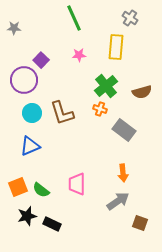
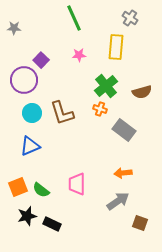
orange arrow: rotated 90 degrees clockwise
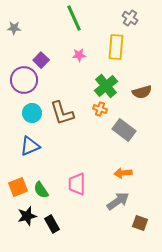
green semicircle: rotated 18 degrees clockwise
black rectangle: rotated 36 degrees clockwise
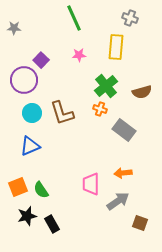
gray cross: rotated 14 degrees counterclockwise
pink trapezoid: moved 14 px right
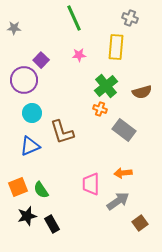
brown L-shape: moved 19 px down
brown square: rotated 35 degrees clockwise
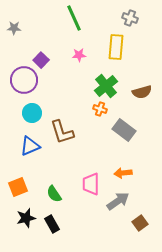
green semicircle: moved 13 px right, 4 px down
black star: moved 1 px left, 2 px down
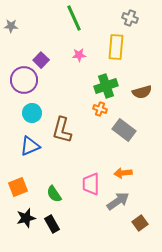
gray star: moved 3 px left, 2 px up
green cross: rotated 20 degrees clockwise
brown L-shape: moved 2 px up; rotated 32 degrees clockwise
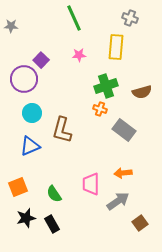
purple circle: moved 1 px up
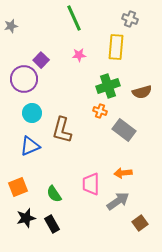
gray cross: moved 1 px down
gray star: rotated 16 degrees counterclockwise
green cross: moved 2 px right
orange cross: moved 2 px down
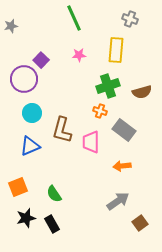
yellow rectangle: moved 3 px down
orange arrow: moved 1 px left, 7 px up
pink trapezoid: moved 42 px up
